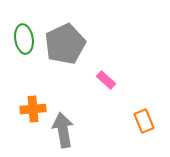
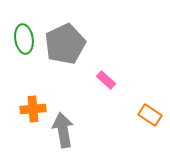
orange rectangle: moved 6 px right, 6 px up; rotated 35 degrees counterclockwise
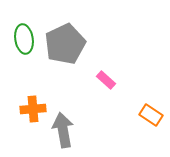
orange rectangle: moved 1 px right
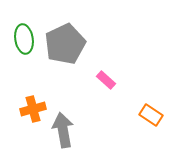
orange cross: rotated 10 degrees counterclockwise
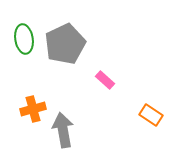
pink rectangle: moved 1 px left
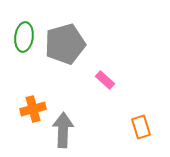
green ellipse: moved 2 px up; rotated 16 degrees clockwise
gray pentagon: rotated 9 degrees clockwise
orange rectangle: moved 10 px left, 12 px down; rotated 40 degrees clockwise
gray arrow: rotated 12 degrees clockwise
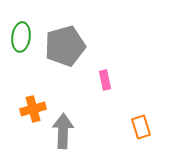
green ellipse: moved 3 px left
gray pentagon: moved 2 px down
pink rectangle: rotated 36 degrees clockwise
gray arrow: moved 1 px down
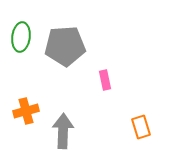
gray pentagon: rotated 12 degrees clockwise
orange cross: moved 7 px left, 2 px down
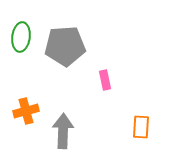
orange rectangle: rotated 20 degrees clockwise
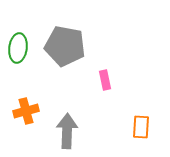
green ellipse: moved 3 px left, 11 px down
gray pentagon: rotated 15 degrees clockwise
gray arrow: moved 4 px right
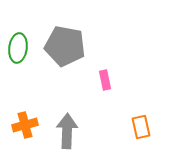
orange cross: moved 1 px left, 14 px down
orange rectangle: rotated 15 degrees counterclockwise
